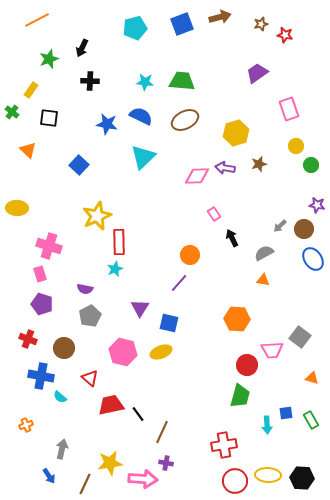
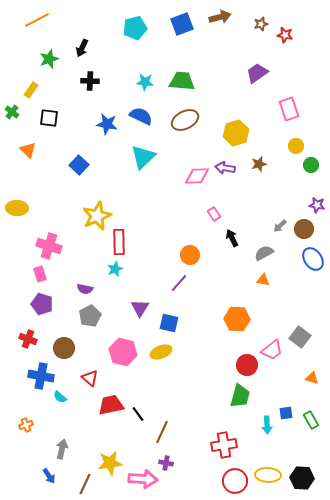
pink trapezoid at (272, 350): rotated 35 degrees counterclockwise
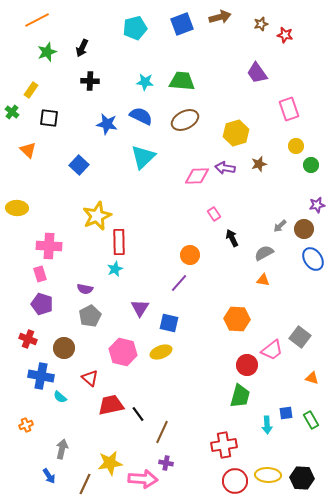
green star at (49, 59): moved 2 px left, 7 px up
purple trapezoid at (257, 73): rotated 90 degrees counterclockwise
purple star at (317, 205): rotated 21 degrees counterclockwise
pink cross at (49, 246): rotated 15 degrees counterclockwise
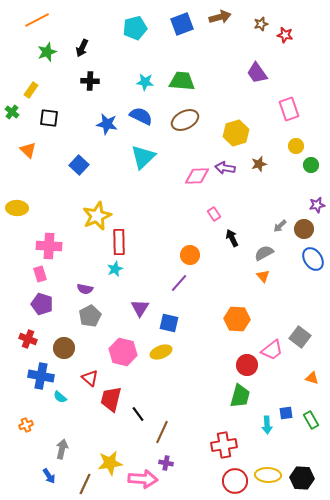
orange triangle at (263, 280): moved 4 px up; rotated 40 degrees clockwise
red trapezoid at (111, 405): moved 6 px up; rotated 64 degrees counterclockwise
